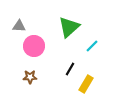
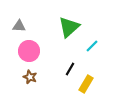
pink circle: moved 5 px left, 5 px down
brown star: rotated 24 degrees clockwise
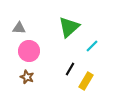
gray triangle: moved 2 px down
brown star: moved 3 px left
yellow rectangle: moved 3 px up
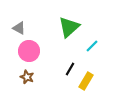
gray triangle: rotated 24 degrees clockwise
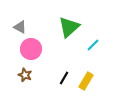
gray triangle: moved 1 px right, 1 px up
cyan line: moved 1 px right, 1 px up
pink circle: moved 2 px right, 2 px up
black line: moved 6 px left, 9 px down
brown star: moved 2 px left, 2 px up
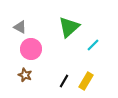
black line: moved 3 px down
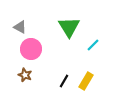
green triangle: rotated 20 degrees counterclockwise
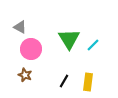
green triangle: moved 12 px down
yellow rectangle: moved 2 px right, 1 px down; rotated 24 degrees counterclockwise
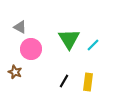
brown star: moved 10 px left, 3 px up
